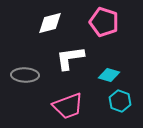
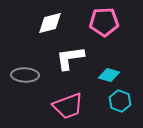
pink pentagon: rotated 20 degrees counterclockwise
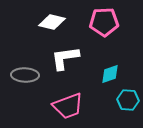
white diamond: moved 2 px right, 1 px up; rotated 28 degrees clockwise
white L-shape: moved 5 px left
cyan diamond: moved 1 px right, 1 px up; rotated 35 degrees counterclockwise
cyan hexagon: moved 8 px right, 1 px up; rotated 15 degrees counterclockwise
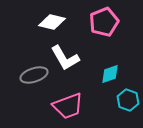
pink pentagon: rotated 20 degrees counterclockwise
white L-shape: rotated 112 degrees counterclockwise
gray ellipse: moved 9 px right; rotated 20 degrees counterclockwise
cyan hexagon: rotated 15 degrees clockwise
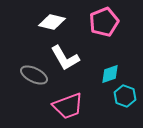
gray ellipse: rotated 44 degrees clockwise
cyan hexagon: moved 3 px left, 4 px up
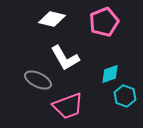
white diamond: moved 3 px up
gray ellipse: moved 4 px right, 5 px down
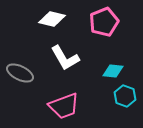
cyan diamond: moved 3 px right, 3 px up; rotated 25 degrees clockwise
gray ellipse: moved 18 px left, 7 px up
pink trapezoid: moved 4 px left
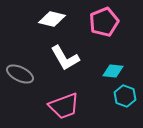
gray ellipse: moved 1 px down
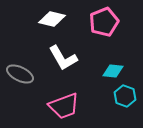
white L-shape: moved 2 px left
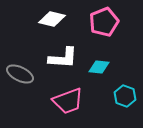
white L-shape: rotated 56 degrees counterclockwise
cyan diamond: moved 14 px left, 4 px up
pink trapezoid: moved 4 px right, 5 px up
